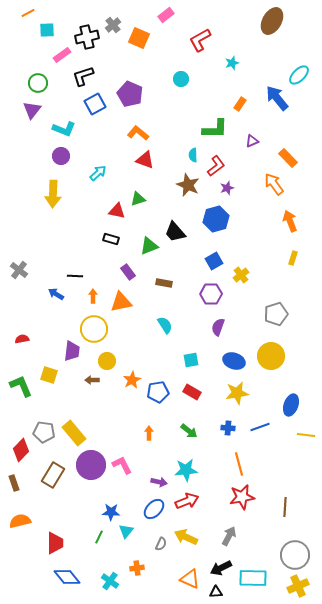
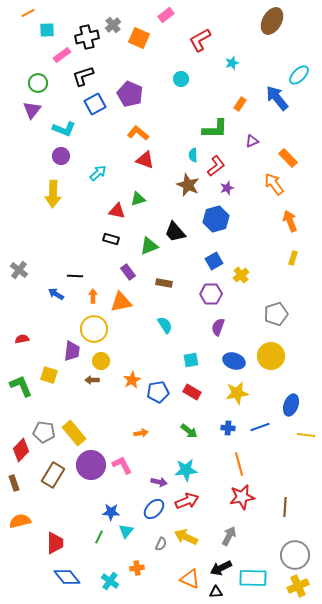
yellow circle at (107, 361): moved 6 px left
orange arrow at (149, 433): moved 8 px left; rotated 80 degrees clockwise
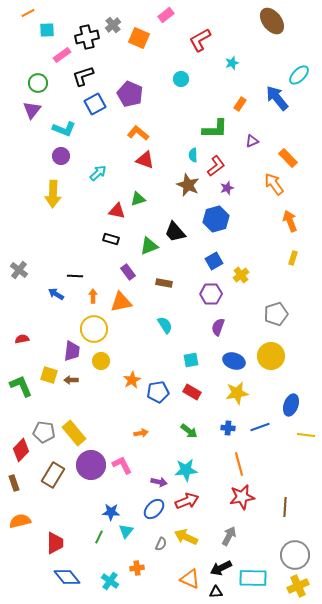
brown ellipse at (272, 21): rotated 68 degrees counterclockwise
brown arrow at (92, 380): moved 21 px left
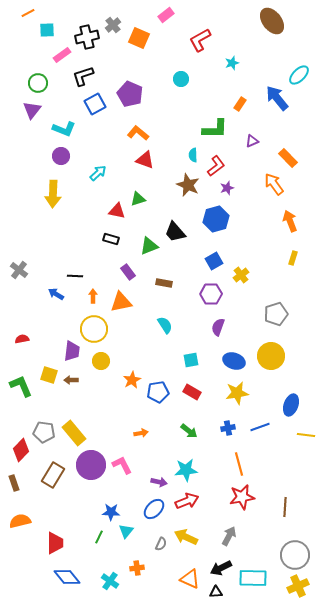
blue cross at (228, 428): rotated 16 degrees counterclockwise
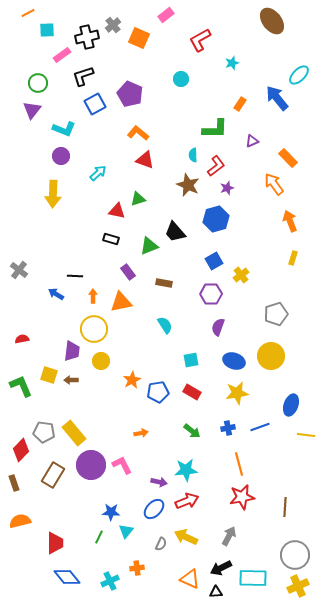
green arrow at (189, 431): moved 3 px right
cyan cross at (110, 581): rotated 30 degrees clockwise
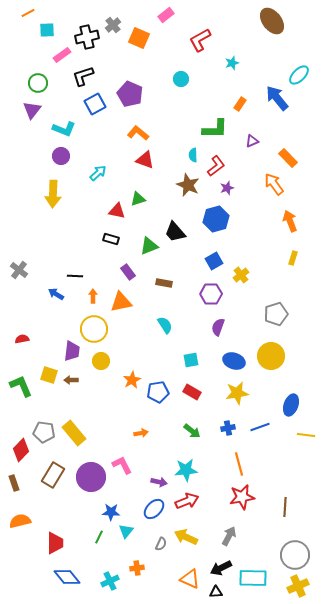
purple circle at (91, 465): moved 12 px down
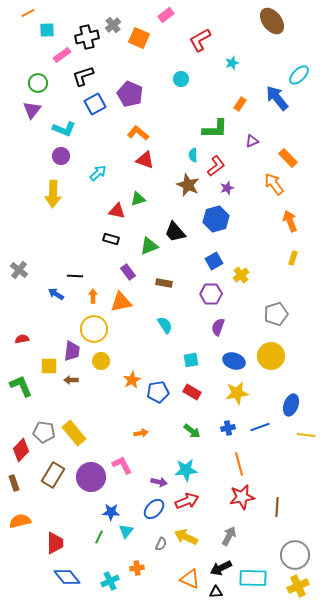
yellow square at (49, 375): moved 9 px up; rotated 18 degrees counterclockwise
brown line at (285, 507): moved 8 px left
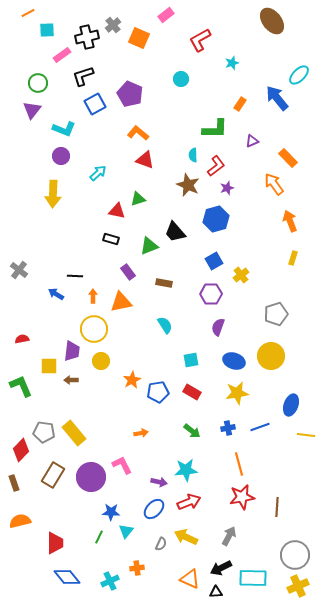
red arrow at (187, 501): moved 2 px right, 1 px down
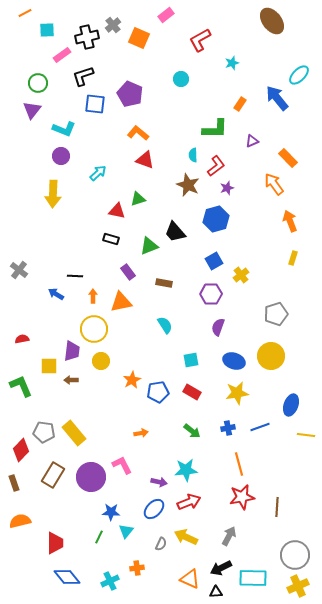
orange line at (28, 13): moved 3 px left
blue square at (95, 104): rotated 35 degrees clockwise
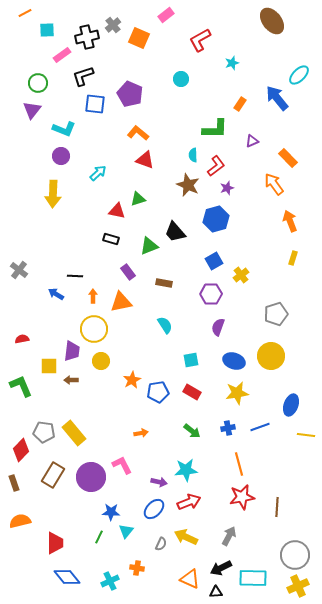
orange cross at (137, 568): rotated 16 degrees clockwise
